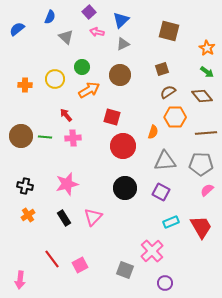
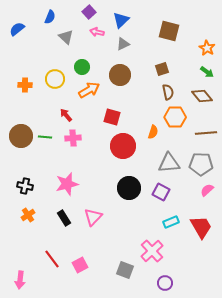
brown semicircle at (168, 92): rotated 112 degrees clockwise
gray triangle at (165, 161): moved 4 px right, 2 px down
black circle at (125, 188): moved 4 px right
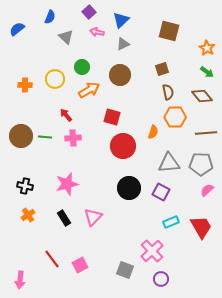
purple circle at (165, 283): moved 4 px left, 4 px up
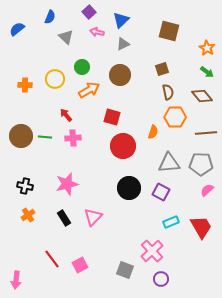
pink arrow at (20, 280): moved 4 px left
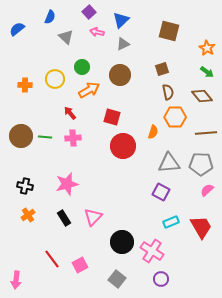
red arrow at (66, 115): moved 4 px right, 2 px up
black circle at (129, 188): moved 7 px left, 54 px down
pink cross at (152, 251): rotated 15 degrees counterclockwise
gray square at (125, 270): moved 8 px left, 9 px down; rotated 18 degrees clockwise
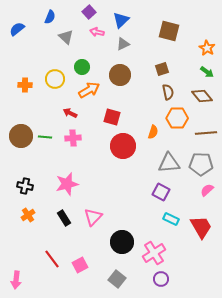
red arrow at (70, 113): rotated 24 degrees counterclockwise
orange hexagon at (175, 117): moved 2 px right, 1 px down
cyan rectangle at (171, 222): moved 3 px up; rotated 49 degrees clockwise
pink cross at (152, 251): moved 2 px right, 2 px down; rotated 25 degrees clockwise
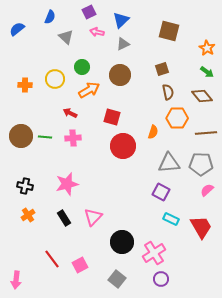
purple square at (89, 12): rotated 16 degrees clockwise
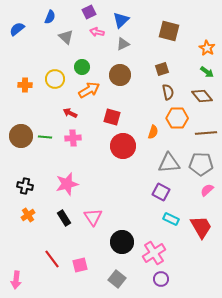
pink triangle at (93, 217): rotated 18 degrees counterclockwise
pink square at (80, 265): rotated 14 degrees clockwise
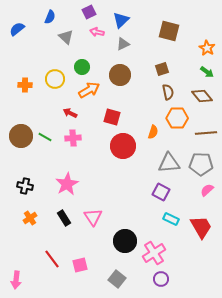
green line at (45, 137): rotated 24 degrees clockwise
pink star at (67, 184): rotated 15 degrees counterclockwise
orange cross at (28, 215): moved 2 px right, 3 px down
black circle at (122, 242): moved 3 px right, 1 px up
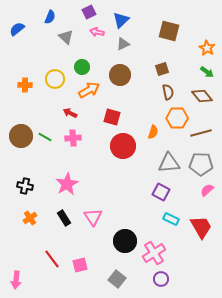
brown line at (206, 133): moved 5 px left; rotated 10 degrees counterclockwise
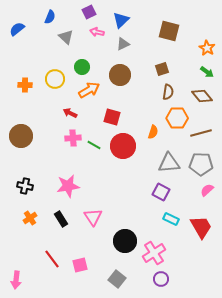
brown semicircle at (168, 92): rotated 21 degrees clockwise
green line at (45, 137): moved 49 px right, 8 px down
pink star at (67, 184): moved 1 px right, 2 px down; rotated 20 degrees clockwise
black rectangle at (64, 218): moved 3 px left, 1 px down
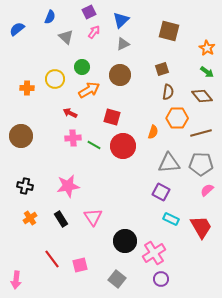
pink arrow at (97, 32): moved 3 px left; rotated 112 degrees clockwise
orange cross at (25, 85): moved 2 px right, 3 px down
